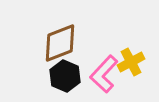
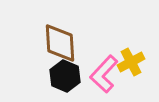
brown diamond: rotated 72 degrees counterclockwise
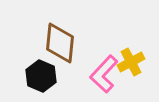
brown diamond: rotated 9 degrees clockwise
black hexagon: moved 24 px left
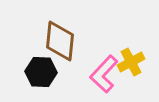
brown diamond: moved 2 px up
black hexagon: moved 4 px up; rotated 20 degrees counterclockwise
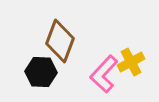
brown diamond: rotated 15 degrees clockwise
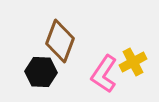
yellow cross: moved 2 px right
pink L-shape: rotated 9 degrees counterclockwise
